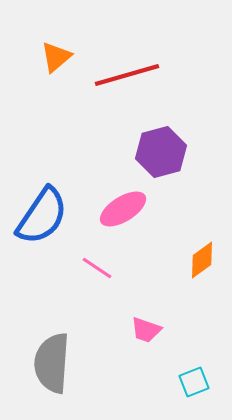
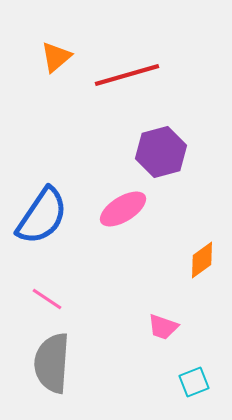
pink line: moved 50 px left, 31 px down
pink trapezoid: moved 17 px right, 3 px up
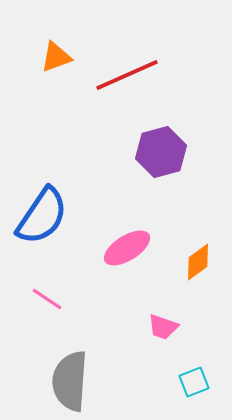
orange triangle: rotated 20 degrees clockwise
red line: rotated 8 degrees counterclockwise
pink ellipse: moved 4 px right, 39 px down
orange diamond: moved 4 px left, 2 px down
gray semicircle: moved 18 px right, 18 px down
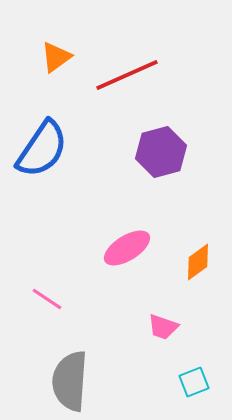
orange triangle: rotated 16 degrees counterclockwise
blue semicircle: moved 67 px up
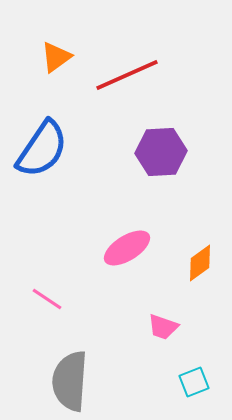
purple hexagon: rotated 12 degrees clockwise
orange diamond: moved 2 px right, 1 px down
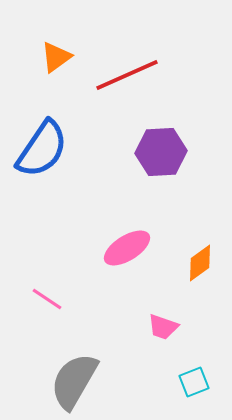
gray semicircle: moved 4 px right; rotated 26 degrees clockwise
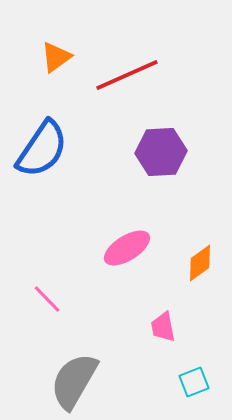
pink line: rotated 12 degrees clockwise
pink trapezoid: rotated 60 degrees clockwise
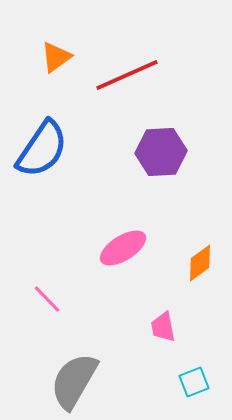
pink ellipse: moved 4 px left
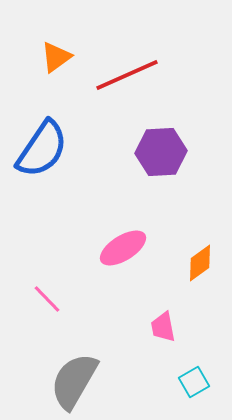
cyan square: rotated 8 degrees counterclockwise
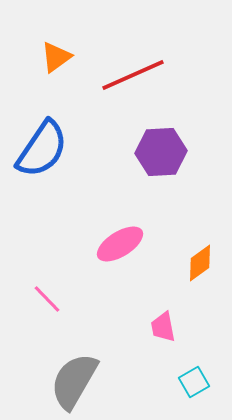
red line: moved 6 px right
pink ellipse: moved 3 px left, 4 px up
